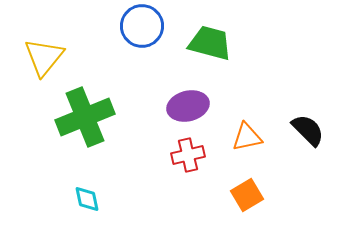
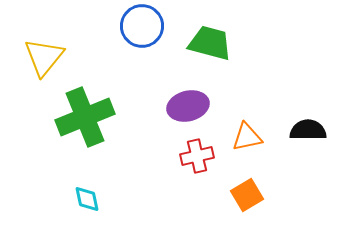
black semicircle: rotated 45 degrees counterclockwise
red cross: moved 9 px right, 1 px down
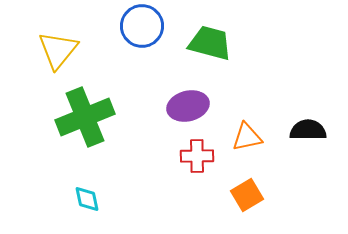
yellow triangle: moved 14 px right, 7 px up
red cross: rotated 12 degrees clockwise
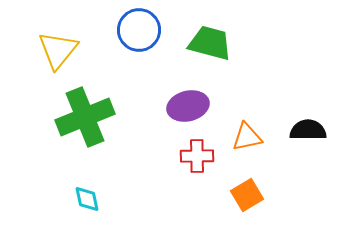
blue circle: moved 3 px left, 4 px down
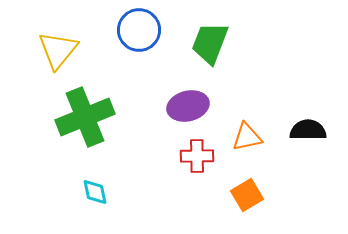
green trapezoid: rotated 84 degrees counterclockwise
cyan diamond: moved 8 px right, 7 px up
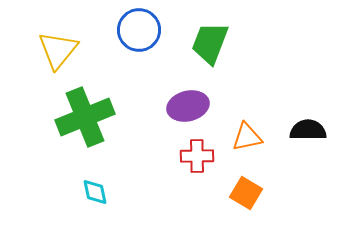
orange square: moved 1 px left, 2 px up; rotated 28 degrees counterclockwise
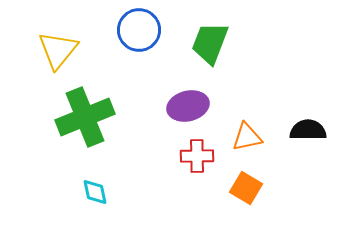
orange square: moved 5 px up
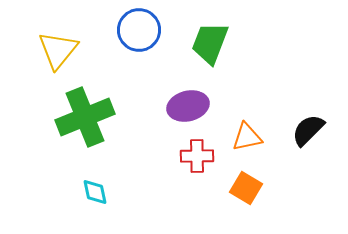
black semicircle: rotated 45 degrees counterclockwise
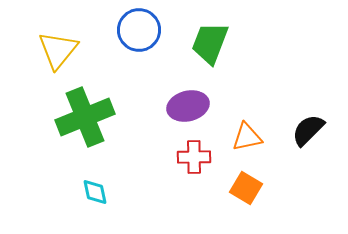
red cross: moved 3 px left, 1 px down
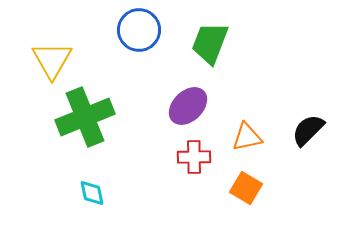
yellow triangle: moved 6 px left, 10 px down; rotated 9 degrees counterclockwise
purple ellipse: rotated 30 degrees counterclockwise
cyan diamond: moved 3 px left, 1 px down
